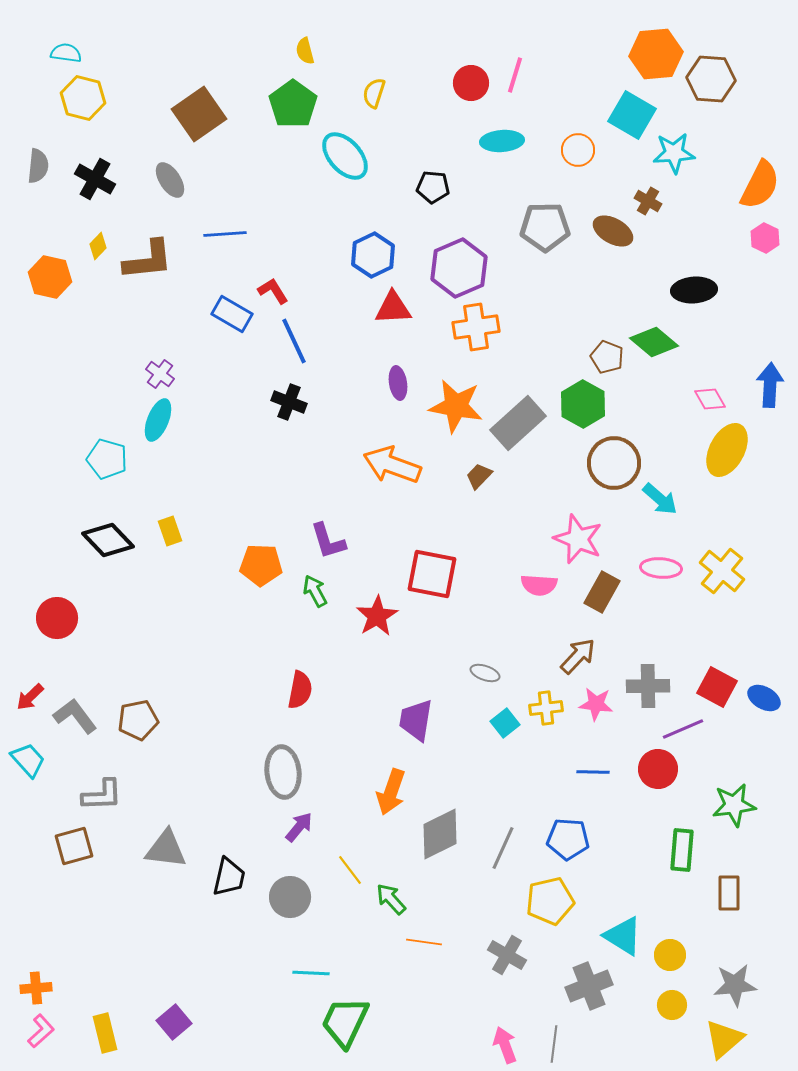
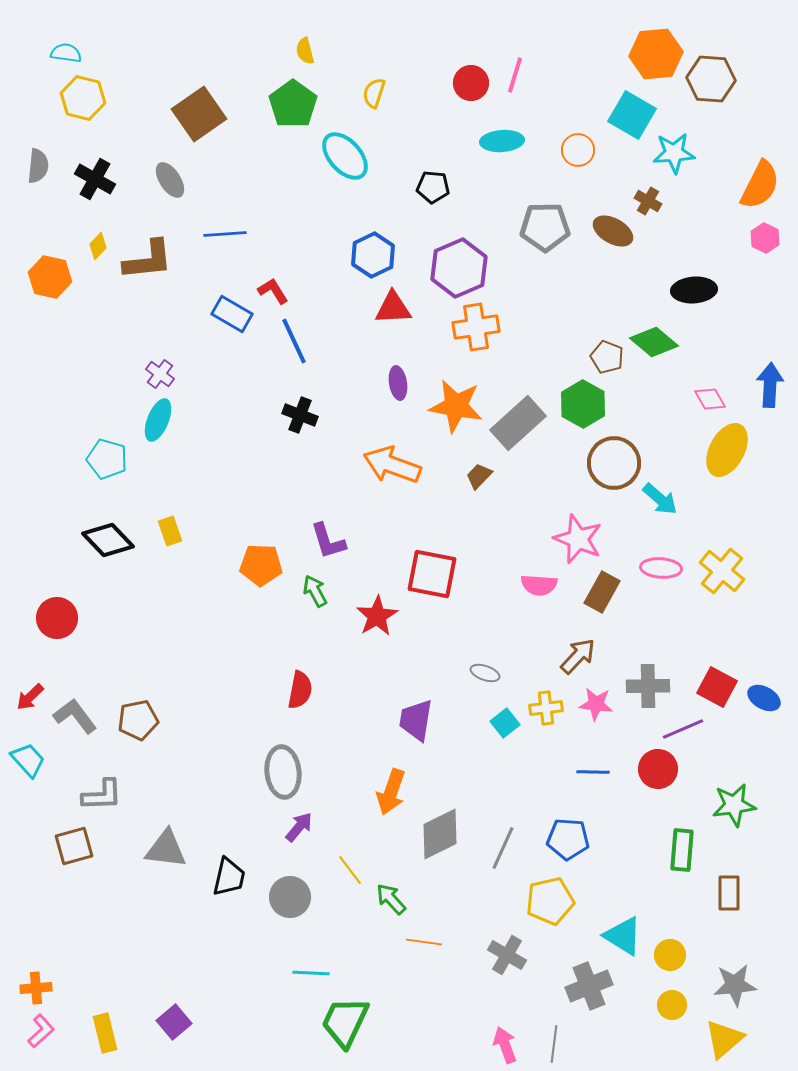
black cross at (289, 402): moved 11 px right, 13 px down
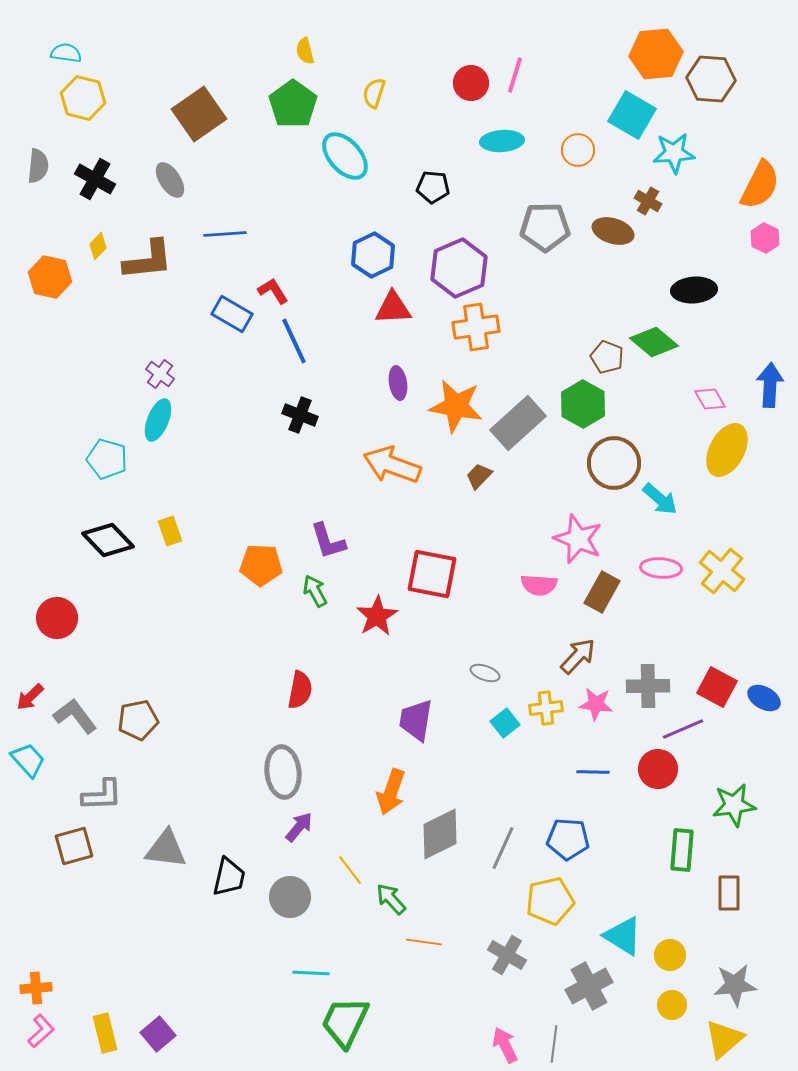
brown ellipse at (613, 231): rotated 12 degrees counterclockwise
gray cross at (589, 986): rotated 6 degrees counterclockwise
purple square at (174, 1022): moved 16 px left, 12 px down
pink arrow at (505, 1045): rotated 6 degrees counterclockwise
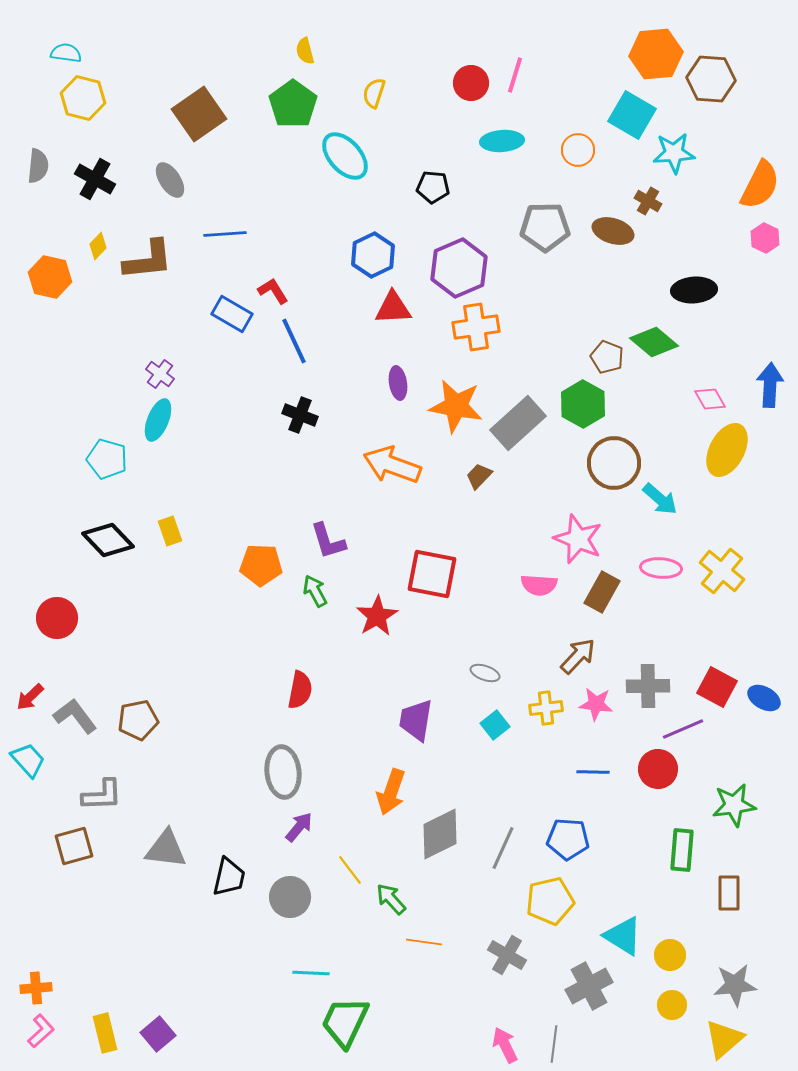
cyan square at (505, 723): moved 10 px left, 2 px down
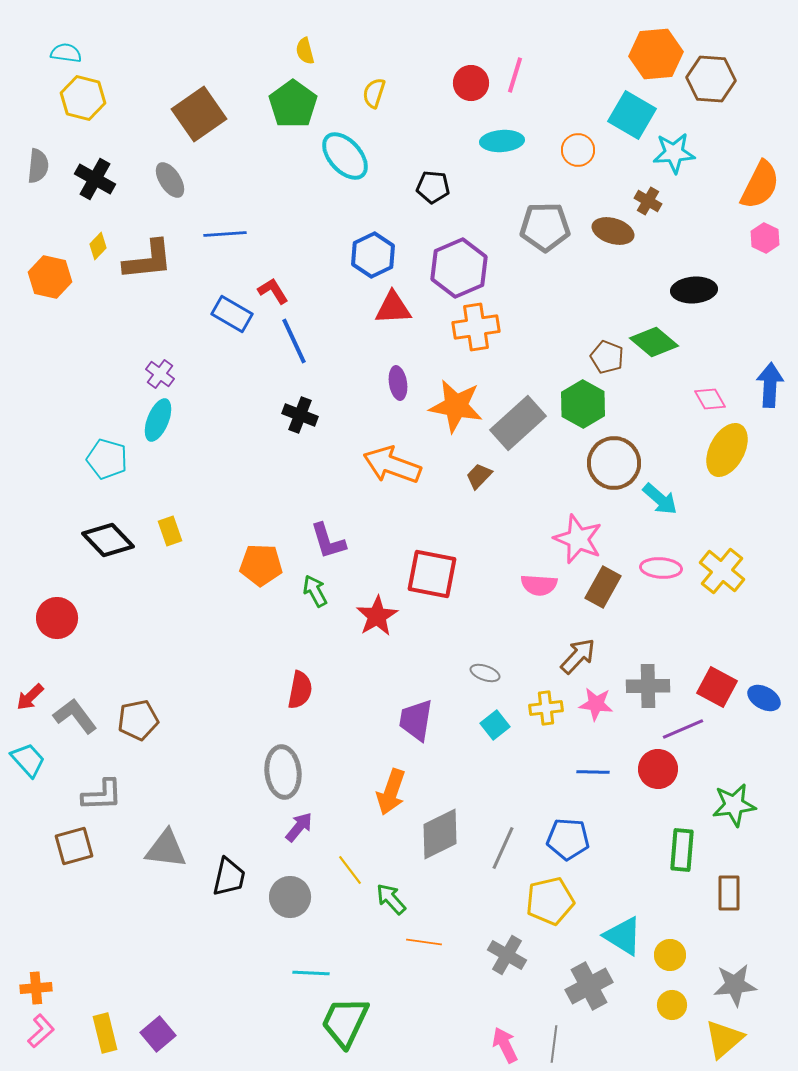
brown rectangle at (602, 592): moved 1 px right, 5 px up
